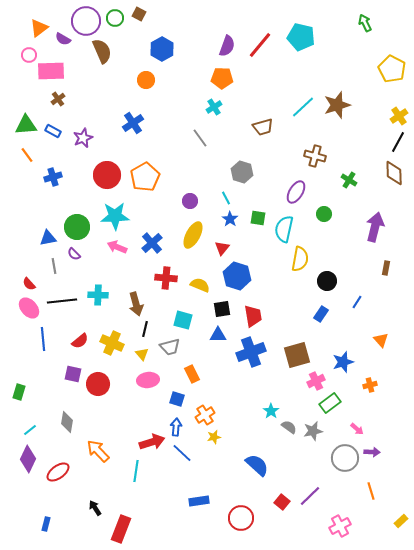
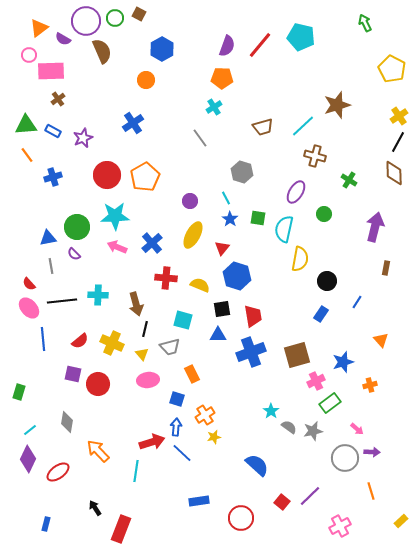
cyan line at (303, 107): moved 19 px down
gray line at (54, 266): moved 3 px left
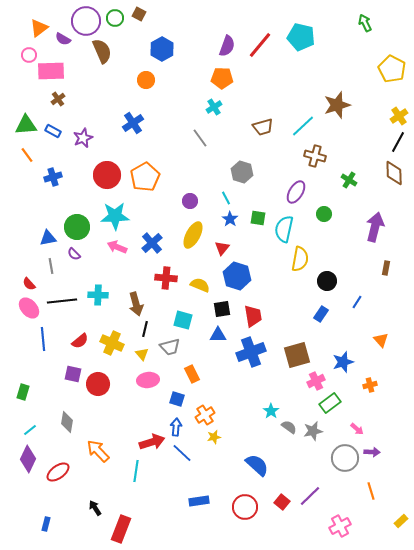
green rectangle at (19, 392): moved 4 px right
red circle at (241, 518): moved 4 px right, 11 px up
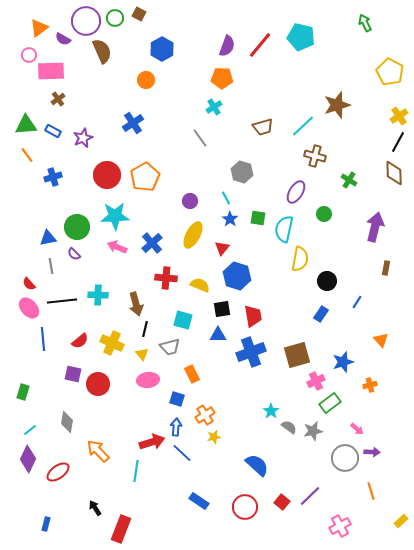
yellow pentagon at (392, 69): moved 2 px left, 3 px down
blue rectangle at (199, 501): rotated 42 degrees clockwise
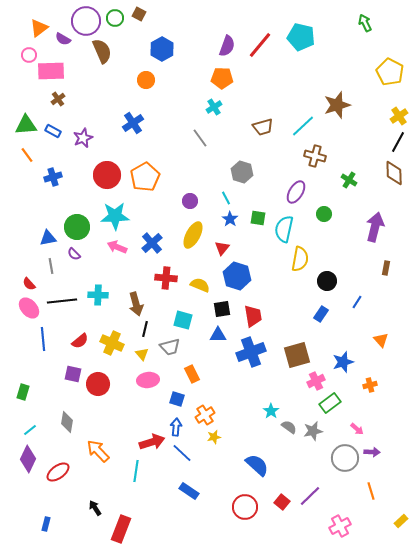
blue rectangle at (199, 501): moved 10 px left, 10 px up
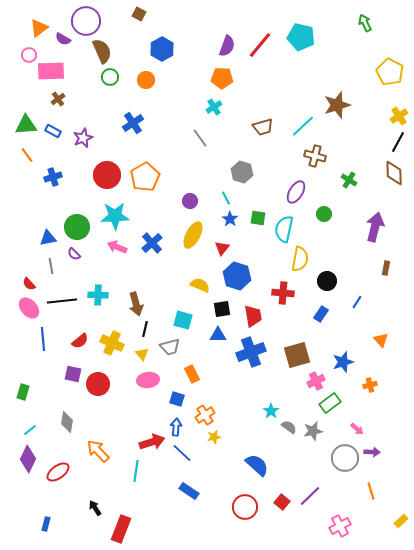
green circle at (115, 18): moved 5 px left, 59 px down
red cross at (166, 278): moved 117 px right, 15 px down
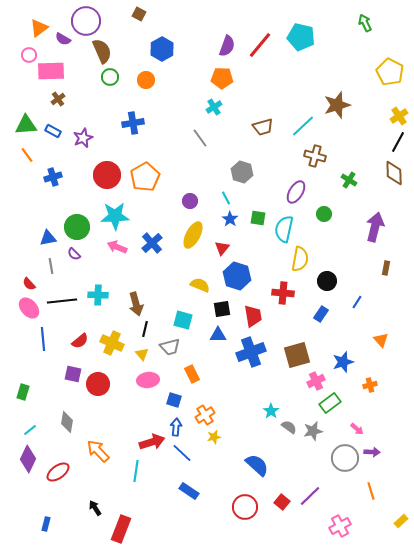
blue cross at (133, 123): rotated 25 degrees clockwise
blue square at (177, 399): moved 3 px left, 1 px down
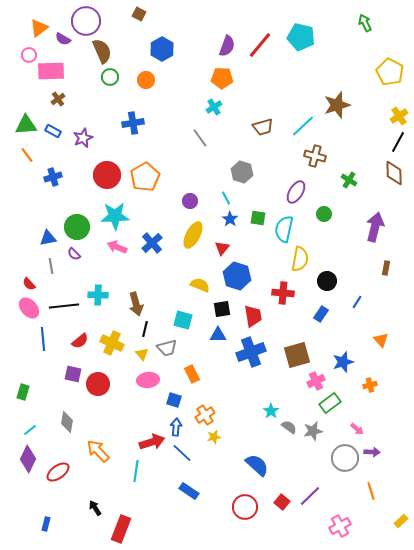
black line at (62, 301): moved 2 px right, 5 px down
gray trapezoid at (170, 347): moved 3 px left, 1 px down
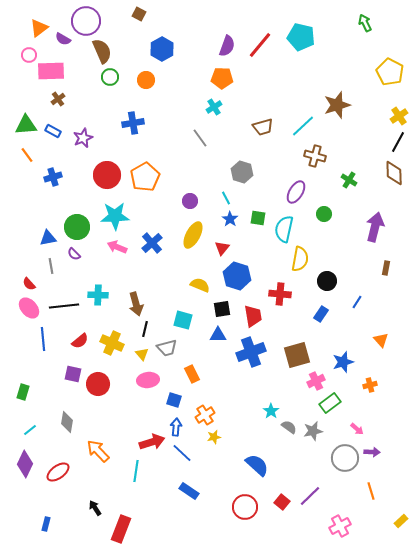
red cross at (283, 293): moved 3 px left, 1 px down
purple diamond at (28, 459): moved 3 px left, 5 px down
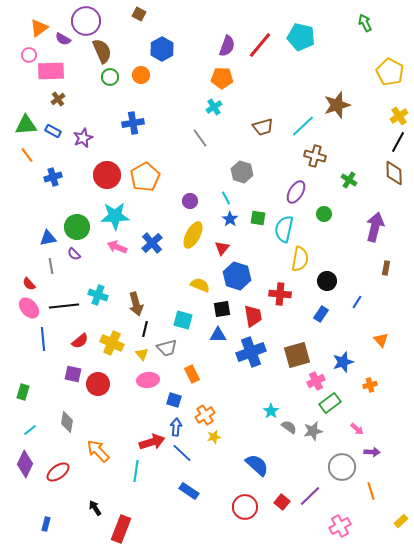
orange circle at (146, 80): moved 5 px left, 5 px up
cyan cross at (98, 295): rotated 18 degrees clockwise
gray circle at (345, 458): moved 3 px left, 9 px down
